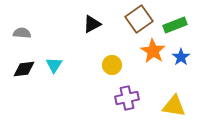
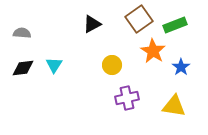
blue star: moved 10 px down
black diamond: moved 1 px left, 1 px up
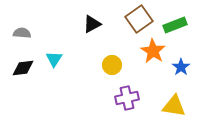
cyan triangle: moved 6 px up
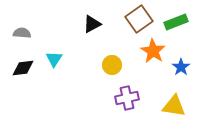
green rectangle: moved 1 px right, 3 px up
